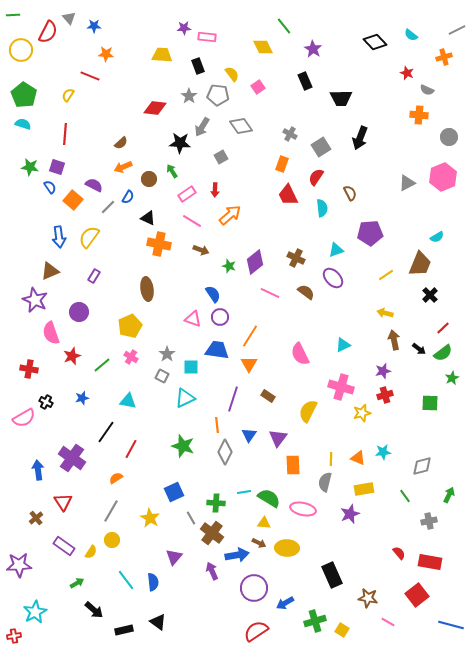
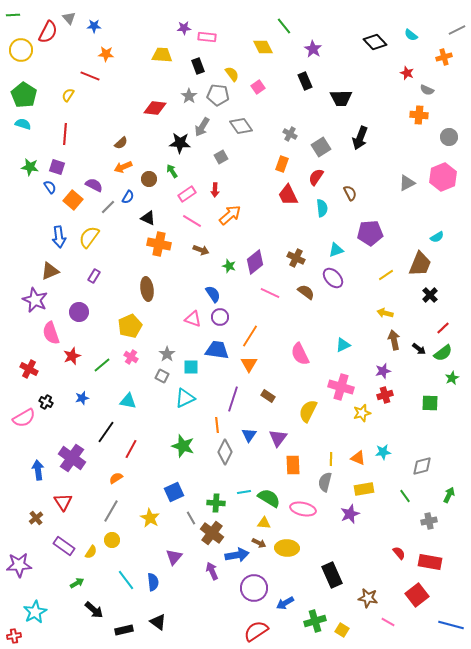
red cross at (29, 369): rotated 18 degrees clockwise
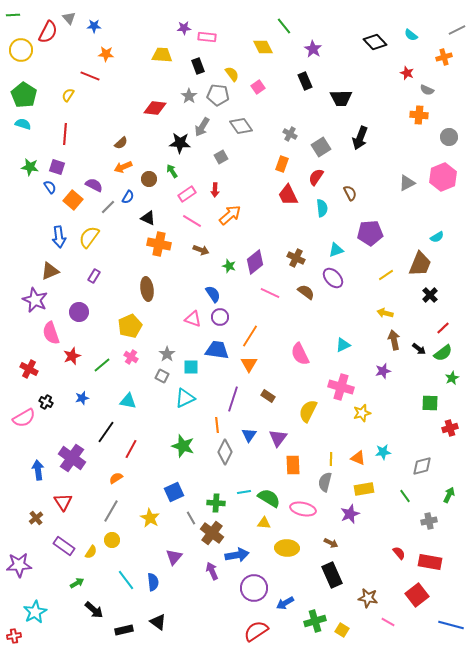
red cross at (385, 395): moved 65 px right, 33 px down
brown arrow at (259, 543): moved 72 px right
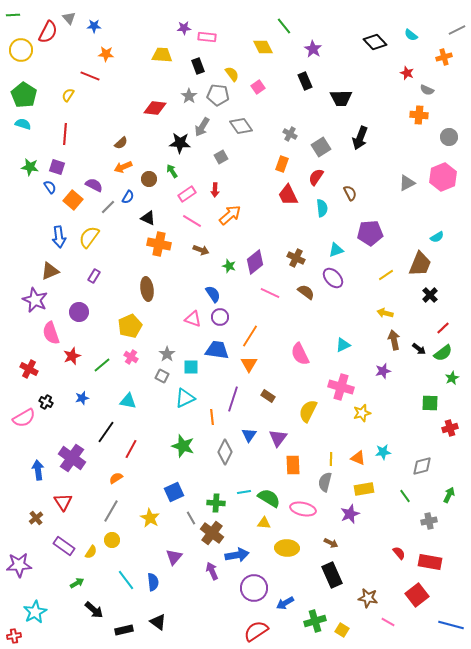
orange line at (217, 425): moved 5 px left, 8 px up
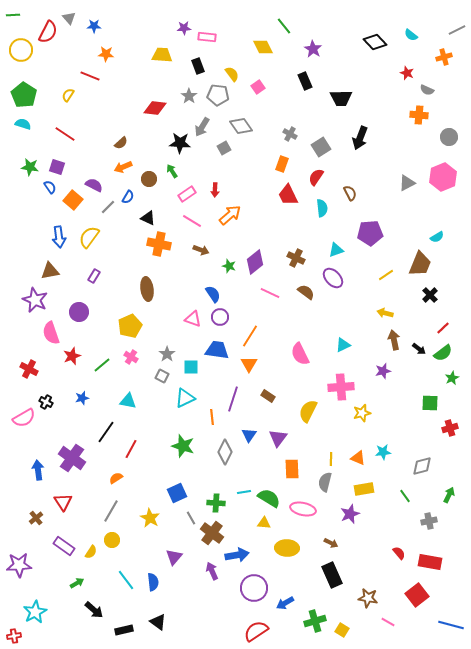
red line at (65, 134): rotated 60 degrees counterclockwise
gray square at (221, 157): moved 3 px right, 9 px up
brown triangle at (50, 271): rotated 12 degrees clockwise
pink cross at (341, 387): rotated 20 degrees counterclockwise
orange rectangle at (293, 465): moved 1 px left, 4 px down
blue square at (174, 492): moved 3 px right, 1 px down
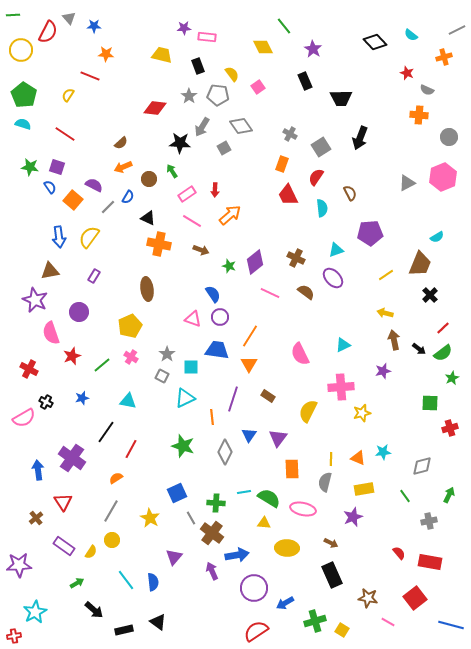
yellow trapezoid at (162, 55): rotated 10 degrees clockwise
purple star at (350, 514): moved 3 px right, 3 px down
red square at (417, 595): moved 2 px left, 3 px down
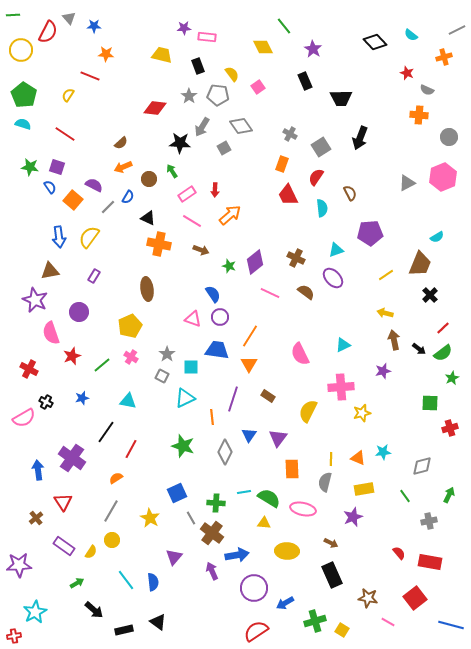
yellow ellipse at (287, 548): moved 3 px down
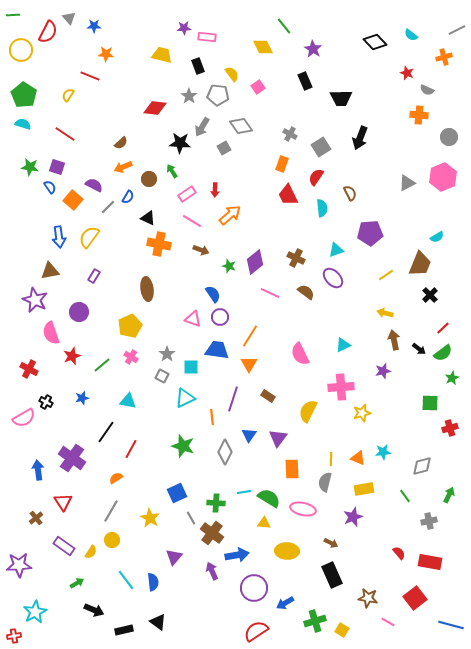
black arrow at (94, 610): rotated 18 degrees counterclockwise
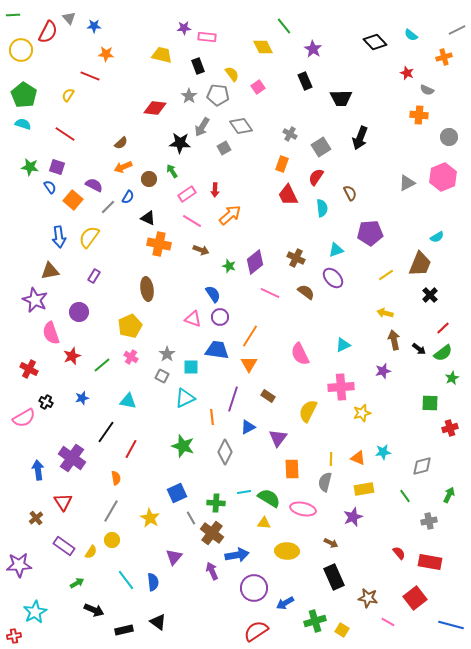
blue triangle at (249, 435): moved 1 px left, 8 px up; rotated 28 degrees clockwise
orange semicircle at (116, 478): rotated 112 degrees clockwise
black rectangle at (332, 575): moved 2 px right, 2 px down
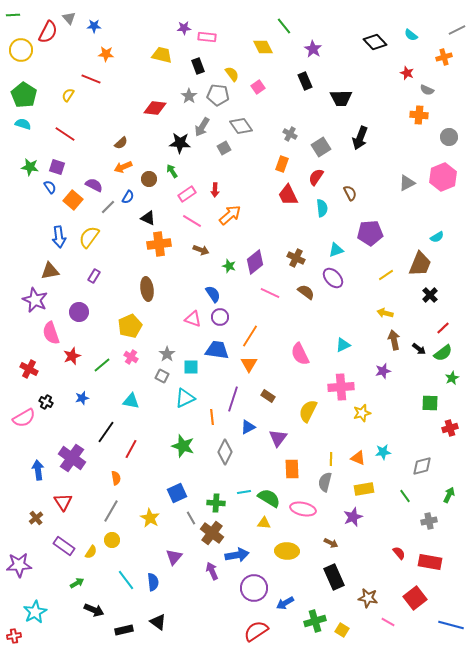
red line at (90, 76): moved 1 px right, 3 px down
orange cross at (159, 244): rotated 20 degrees counterclockwise
cyan triangle at (128, 401): moved 3 px right
